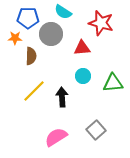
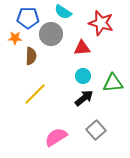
yellow line: moved 1 px right, 3 px down
black arrow: moved 22 px right, 1 px down; rotated 54 degrees clockwise
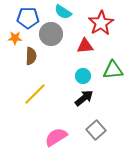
red star: rotated 25 degrees clockwise
red triangle: moved 3 px right, 2 px up
green triangle: moved 13 px up
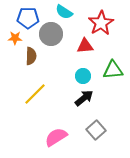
cyan semicircle: moved 1 px right
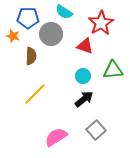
orange star: moved 2 px left, 2 px up; rotated 16 degrees clockwise
red triangle: rotated 24 degrees clockwise
black arrow: moved 1 px down
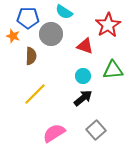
red star: moved 7 px right, 2 px down
black arrow: moved 1 px left, 1 px up
pink semicircle: moved 2 px left, 4 px up
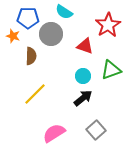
green triangle: moved 2 px left; rotated 15 degrees counterclockwise
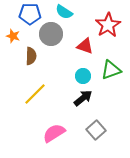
blue pentagon: moved 2 px right, 4 px up
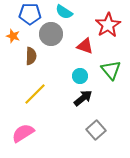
green triangle: rotated 50 degrees counterclockwise
cyan circle: moved 3 px left
pink semicircle: moved 31 px left
